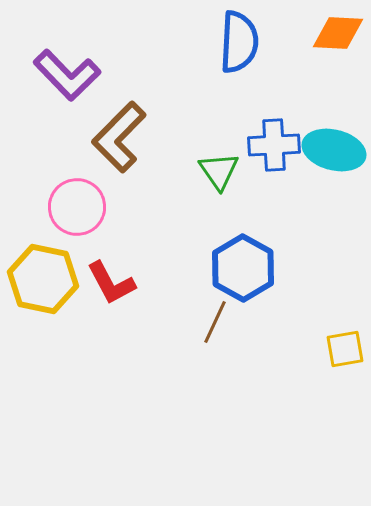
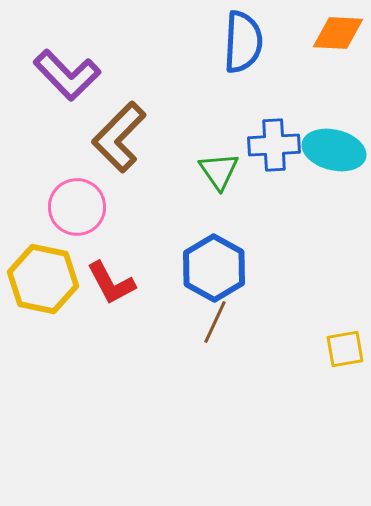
blue semicircle: moved 4 px right
blue hexagon: moved 29 px left
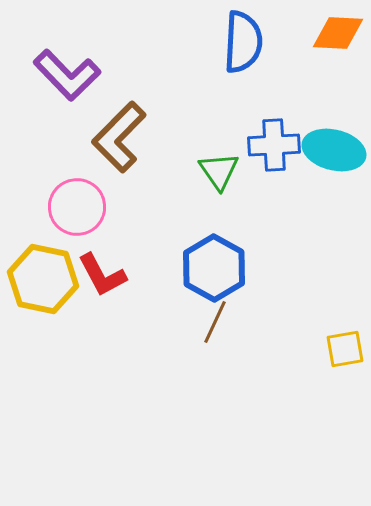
red L-shape: moved 9 px left, 8 px up
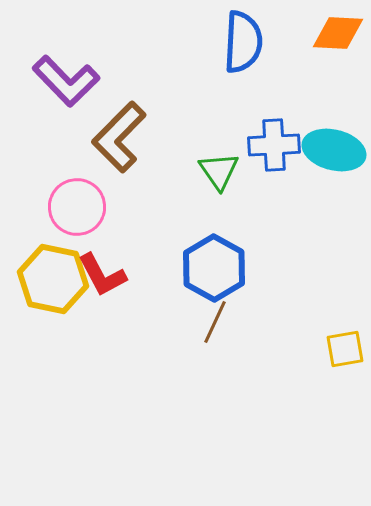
purple L-shape: moved 1 px left, 6 px down
yellow hexagon: moved 10 px right
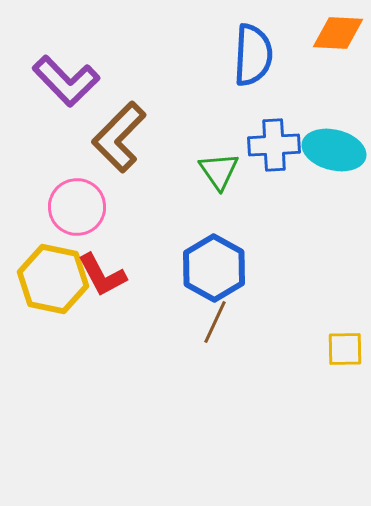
blue semicircle: moved 10 px right, 13 px down
yellow square: rotated 9 degrees clockwise
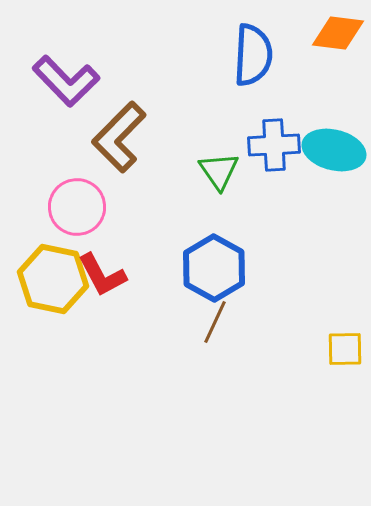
orange diamond: rotated 4 degrees clockwise
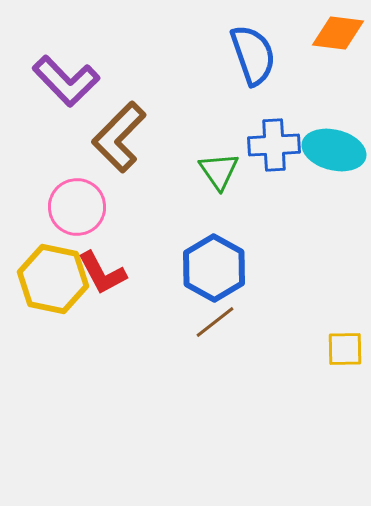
blue semicircle: rotated 22 degrees counterclockwise
red L-shape: moved 2 px up
brown line: rotated 27 degrees clockwise
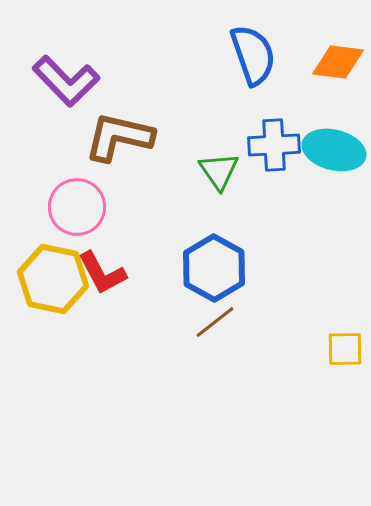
orange diamond: moved 29 px down
brown L-shape: rotated 58 degrees clockwise
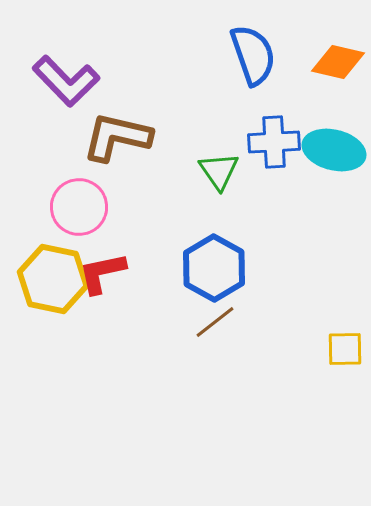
orange diamond: rotated 6 degrees clockwise
brown L-shape: moved 2 px left
blue cross: moved 3 px up
pink circle: moved 2 px right
red L-shape: rotated 106 degrees clockwise
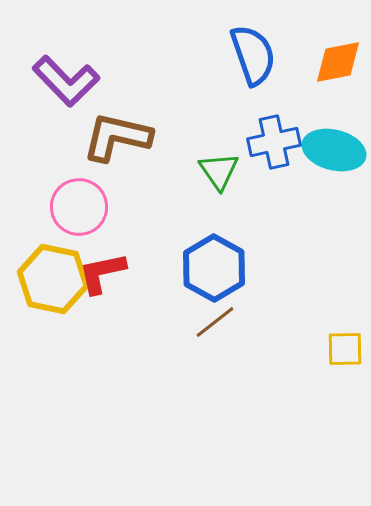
orange diamond: rotated 24 degrees counterclockwise
blue cross: rotated 9 degrees counterclockwise
